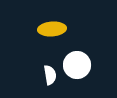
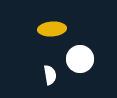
white circle: moved 3 px right, 6 px up
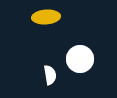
yellow ellipse: moved 6 px left, 12 px up
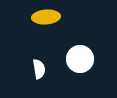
white semicircle: moved 11 px left, 6 px up
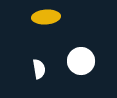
white circle: moved 1 px right, 2 px down
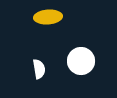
yellow ellipse: moved 2 px right
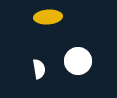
white circle: moved 3 px left
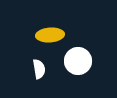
yellow ellipse: moved 2 px right, 18 px down
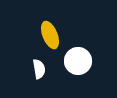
yellow ellipse: rotated 72 degrees clockwise
